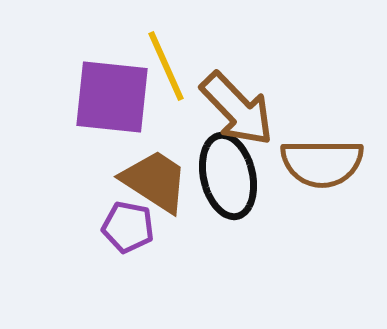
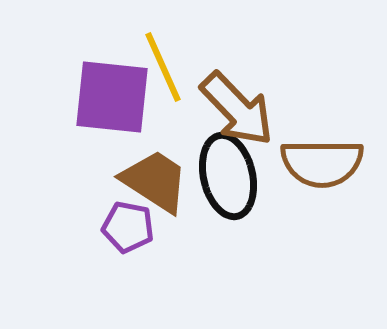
yellow line: moved 3 px left, 1 px down
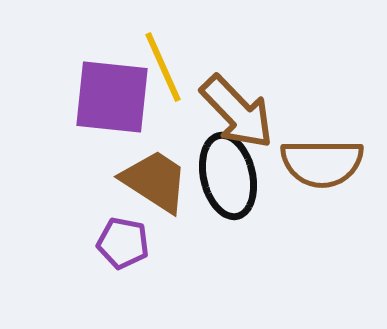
brown arrow: moved 3 px down
purple pentagon: moved 5 px left, 16 px down
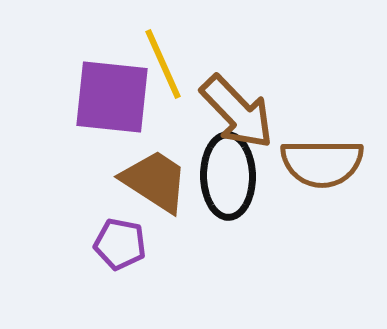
yellow line: moved 3 px up
black ellipse: rotated 12 degrees clockwise
purple pentagon: moved 3 px left, 1 px down
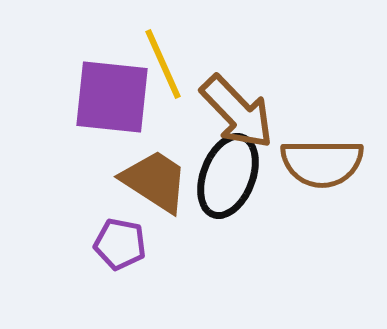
black ellipse: rotated 22 degrees clockwise
